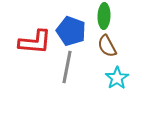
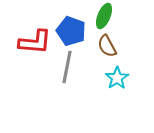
green ellipse: rotated 20 degrees clockwise
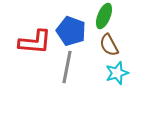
brown semicircle: moved 2 px right, 1 px up
cyan star: moved 5 px up; rotated 15 degrees clockwise
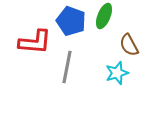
blue pentagon: moved 10 px up
brown semicircle: moved 20 px right
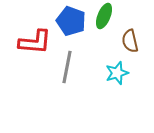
brown semicircle: moved 1 px right, 4 px up; rotated 15 degrees clockwise
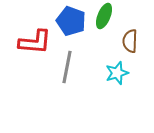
brown semicircle: rotated 15 degrees clockwise
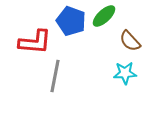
green ellipse: rotated 25 degrees clockwise
brown semicircle: rotated 45 degrees counterclockwise
gray line: moved 12 px left, 9 px down
cyan star: moved 8 px right; rotated 15 degrees clockwise
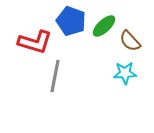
green ellipse: moved 10 px down
red L-shape: rotated 12 degrees clockwise
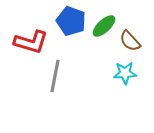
red L-shape: moved 4 px left
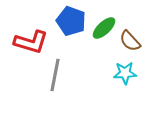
green ellipse: moved 2 px down
gray line: moved 1 px up
